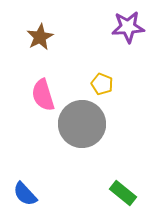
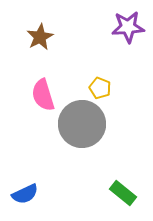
yellow pentagon: moved 2 px left, 4 px down
blue semicircle: rotated 72 degrees counterclockwise
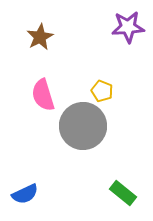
yellow pentagon: moved 2 px right, 3 px down
gray circle: moved 1 px right, 2 px down
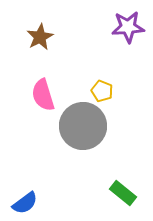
blue semicircle: moved 9 px down; rotated 12 degrees counterclockwise
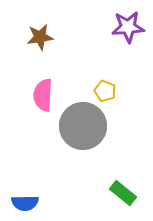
brown star: rotated 20 degrees clockwise
yellow pentagon: moved 3 px right
pink semicircle: rotated 20 degrees clockwise
blue semicircle: rotated 36 degrees clockwise
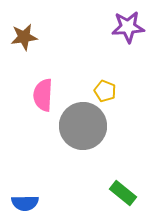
brown star: moved 16 px left
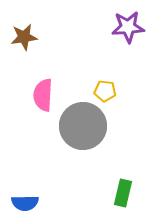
yellow pentagon: rotated 15 degrees counterclockwise
green rectangle: rotated 64 degrees clockwise
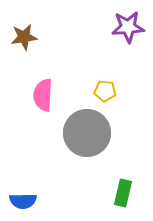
gray circle: moved 4 px right, 7 px down
blue semicircle: moved 2 px left, 2 px up
